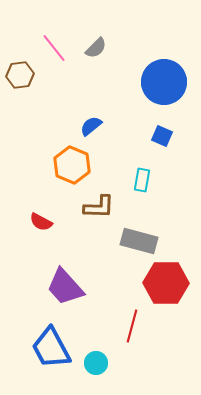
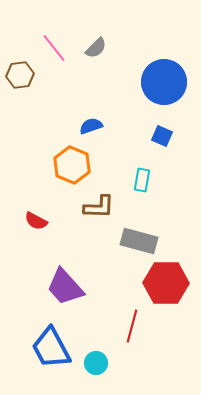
blue semicircle: rotated 20 degrees clockwise
red semicircle: moved 5 px left, 1 px up
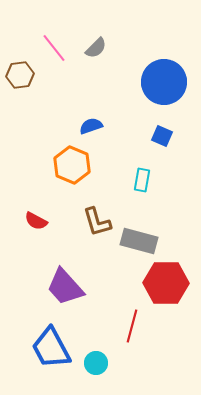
brown L-shape: moved 2 px left, 15 px down; rotated 72 degrees clockwise
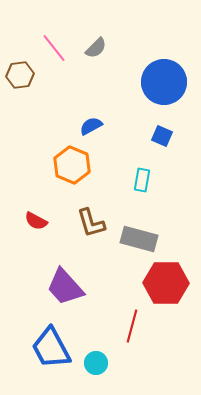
blue semicircle: rotated 10 degrees counterclockwise
brown L-shape: moved 6 px left, 1 px down
gray rectangle: moved 2 px up
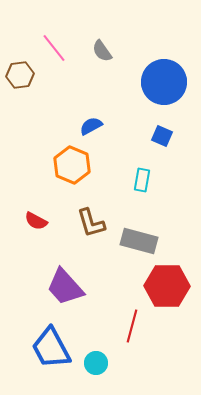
gray semicircle: moved 6 px right, 3 px down; rotated 100 degrees clockwise
gray rectangle: moved 2 px down
red hexagon: moved 1 px right, 3 px down
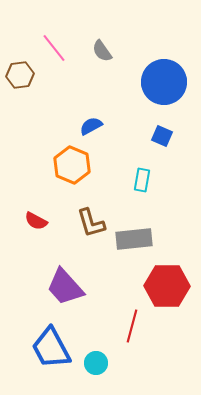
gray rectangle: moved 5 px left, 2 px up; rotated 21 degrees counterclockwise
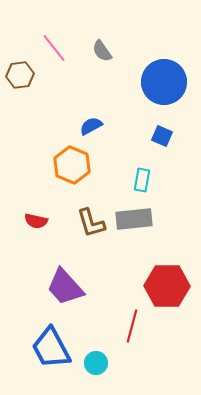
red semicircle: rotated 15 degrees counterclockwise
gray rectangle: moved 20 px up
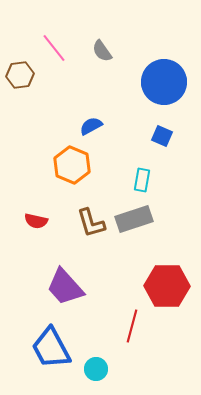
gray rectangle: rotated 12 degrees counterclockwise
cyan circle: moved 6 px down
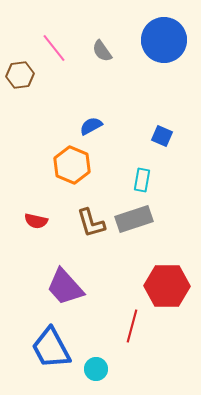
blue circle: moved 42 px up
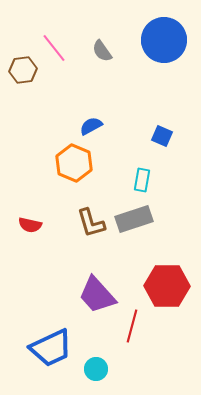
brown hexagon: moved 3 px right, 5 px up
orange hexagon: moved 2 px right, 2 px up
red semicircle: moved 6 px left, 4 px down
purple trapezoid: moved 32 px right, 8 px down
blue trapezoid: rotated 87 degrees counterclockwise
